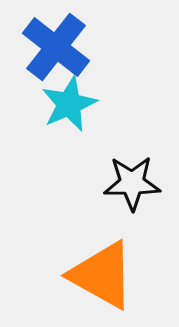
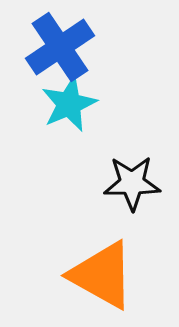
blue cross: moved 4 px right; rotated 18 degrees clockwise
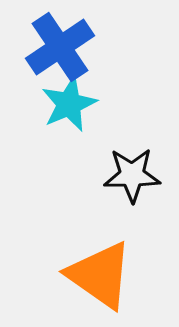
black star: moved 8 px up
orange triangle: moved 2 px left; rotated 6 degrees clockwise
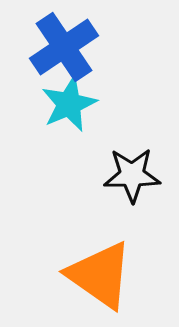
blue cross: moved 4 px right
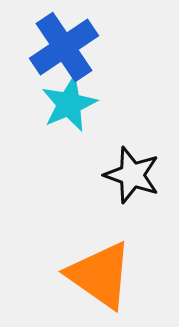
black star: rotated 20 degrees clockwise
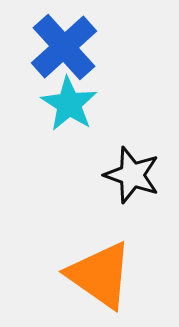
blue cross: rotated 8 degrees counterclockwise
cyan star: rotated 16 degrees counterclockwise
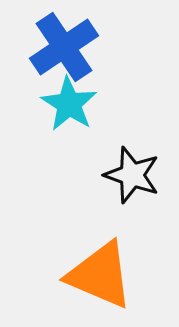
blue cross: rotated 8 degrees clockwise
orange triangle: rotated 12 degrees counterclockwise
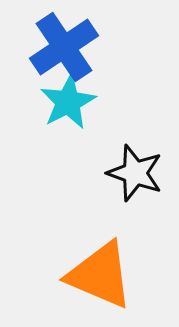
cyan star: moved 1 px left, 2 px up; rotated 12 degrees clockwise
black star: moved 3 px right, 2 px up
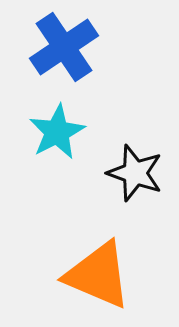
cyan star: moved 11 px left, 30 px down
orange triangle: moved 2 px left
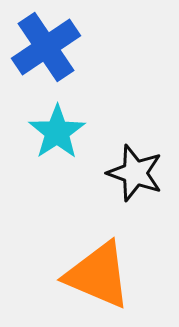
blue cross: moved 18 px left
cyan star: rotated 6 degrees counterclockwise
